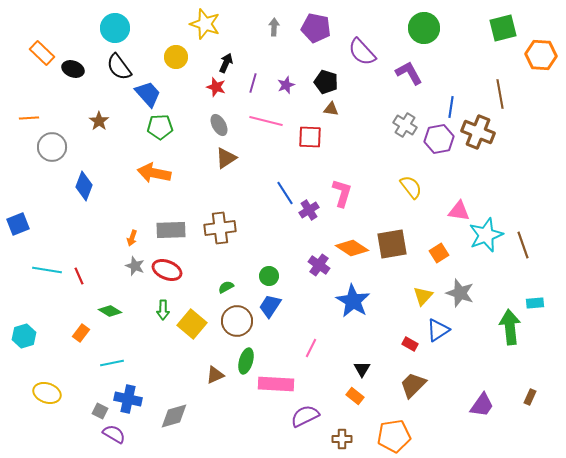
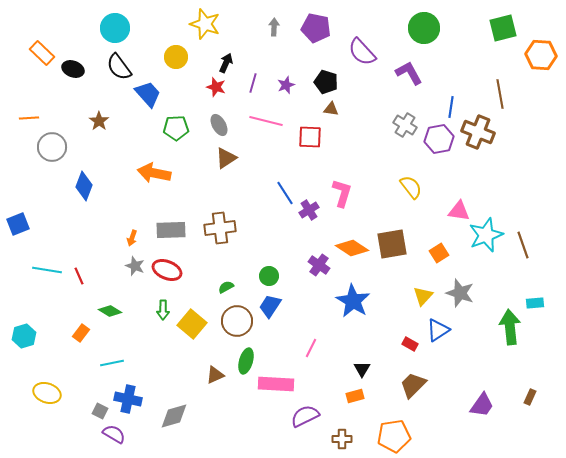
green pentagon at (160, 127): moved 16 px right, 1 px down
orange rectangle at (355, 396): rotated 54 degrees counterclockwise
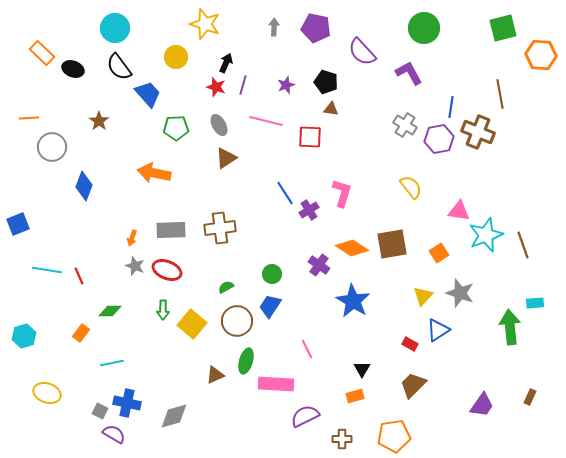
purple line at (253, 83): moved 10 px left, 2 px down
green circle at (269, 276): moved 3 px right, 2 px up
green diamond at (110, 311): rotated 30 degrees counterclockwise
pink line at (311, 348): moved 4 px left, 1 px down; rotated 54 degrees counterclockwise
blue cross at (128, 399): moved 1 px left, 4 px down
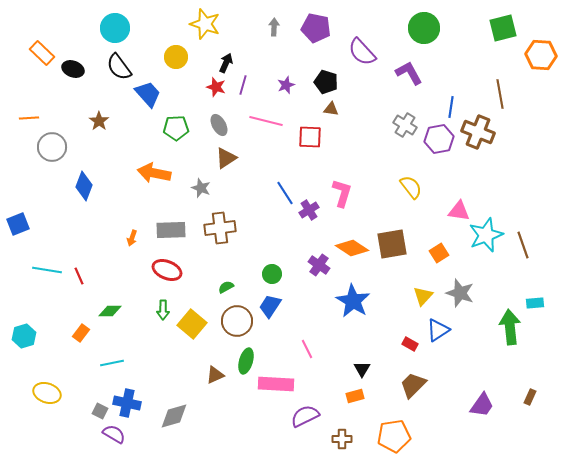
gray star at (135, 266): moved 66 px right, 78 px up
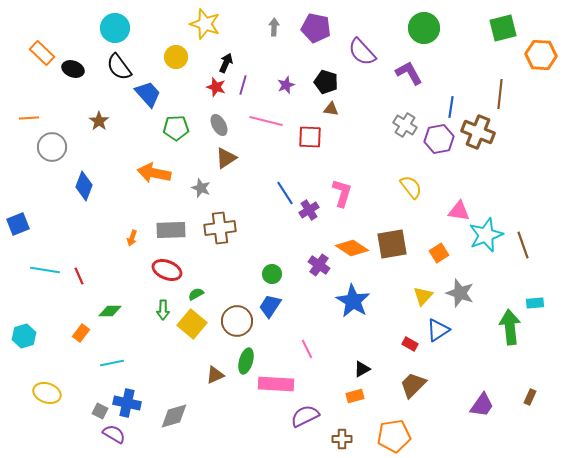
brown line at (500, 94): rotated 16 degrees clockwise
cyan line at (47, 270): moved 2 px left
green semicircle at (226, 287): moved 30 px left, 7 px down
black triangle at (362, 369): rotated 30 degrees clockwise
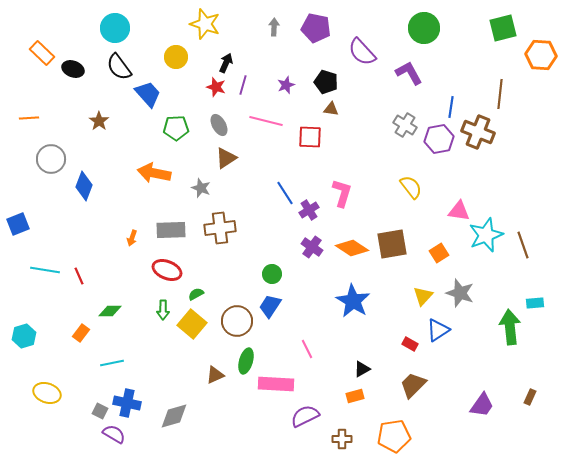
gray circle at (52, 147): moved 1 px left, 12 px down
purple cross at (319, 265): moved 7 px left, 18 px up
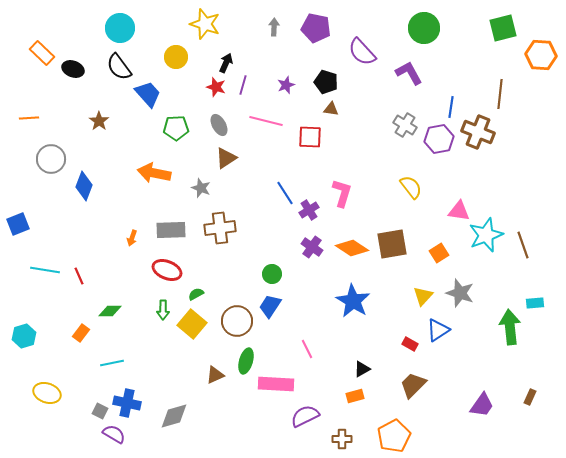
cyan circle at (115, 28): moved 5 px right
orange pentagon at (394, 436): rotated 20 degrees counterclockwise
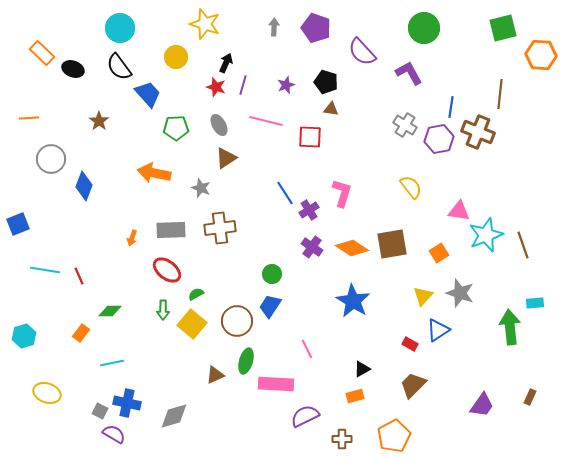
purple pentagon at (316, 28): rotated 8 degrees clockwise
red ellipse at (167, 270): rotated 16 degrees clockwise
